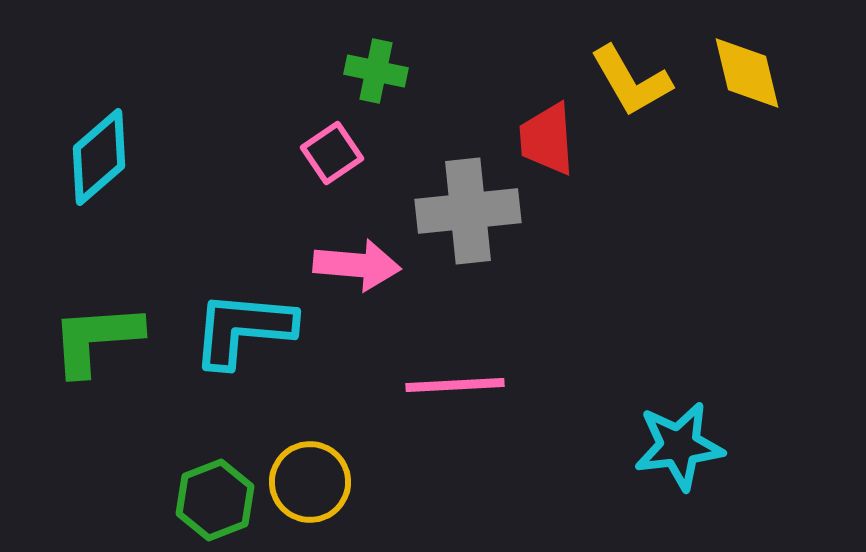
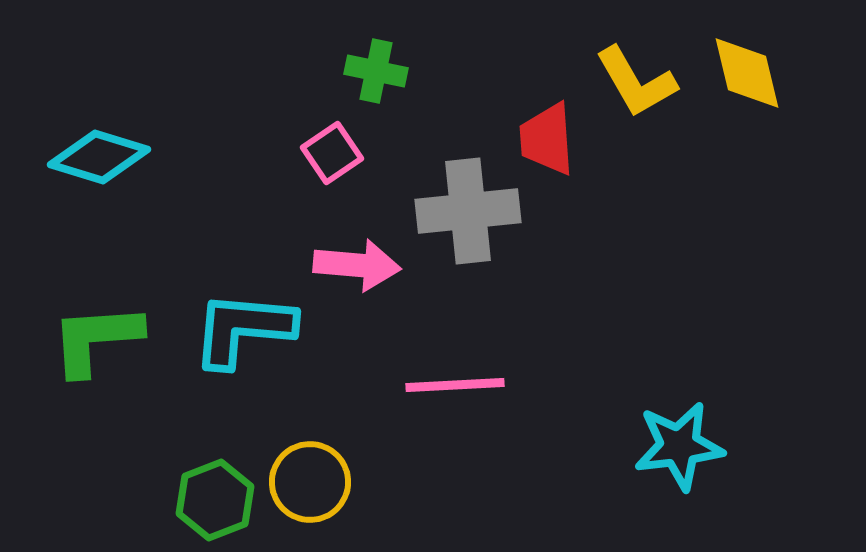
yellow L-shape: moved 5 px right, 1 px down
cyan diamond: rotated 58 degrees clockwise
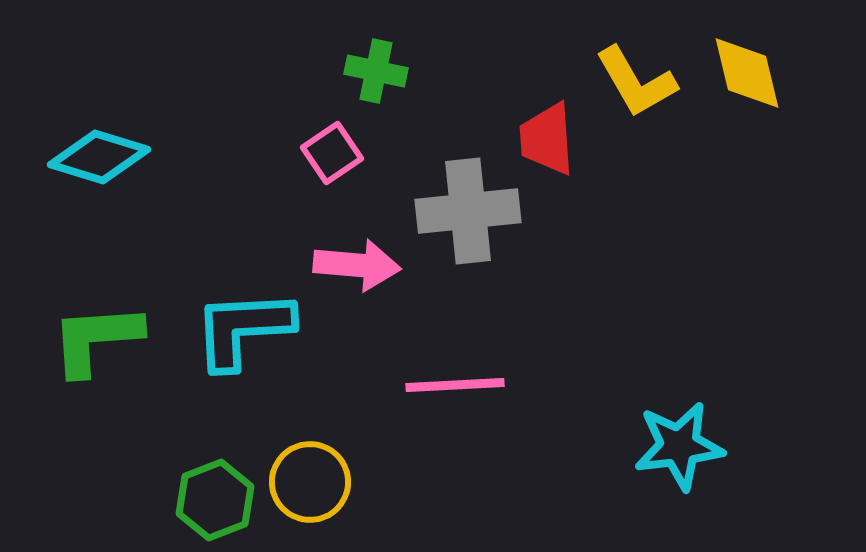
cyan L-shape: rotated 8 degrees counterclockwise
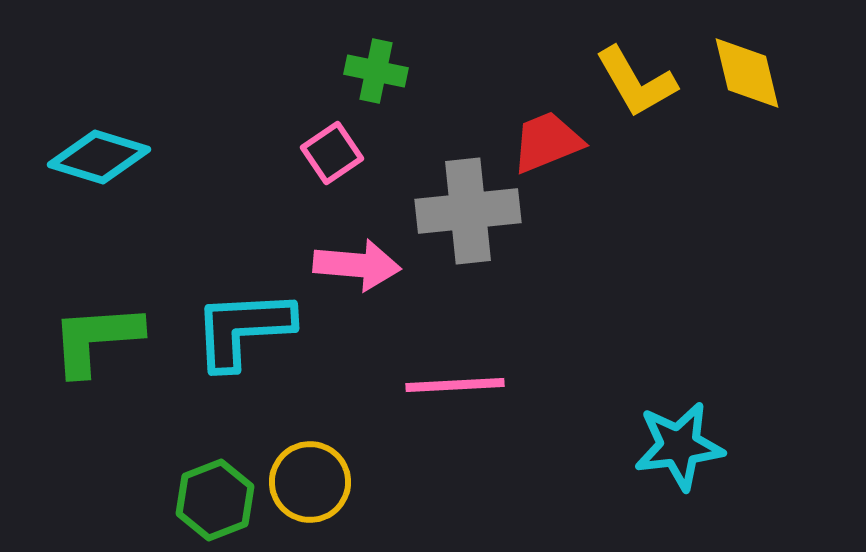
red trapezoid: moved 3 px down; rotated 72 degrees clockwise
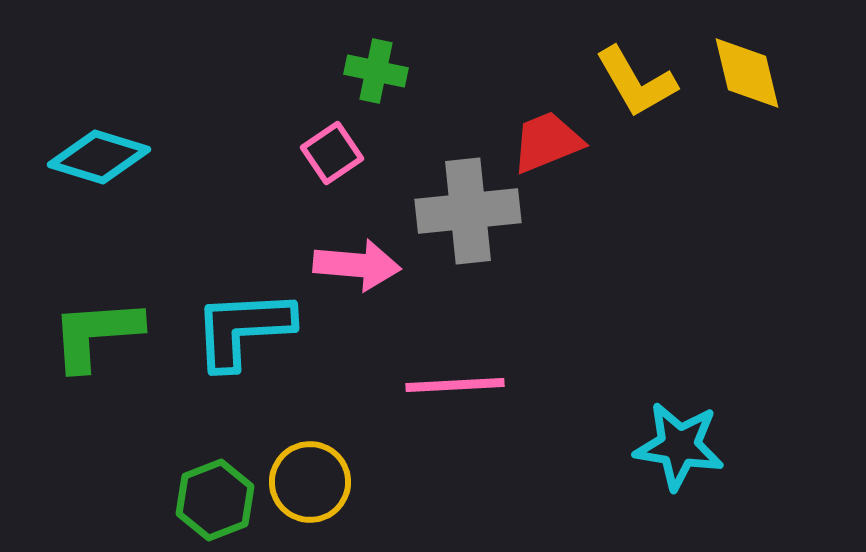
green L-shape: moved 5 px up
cyan star: rotated 16 degrees clockwise
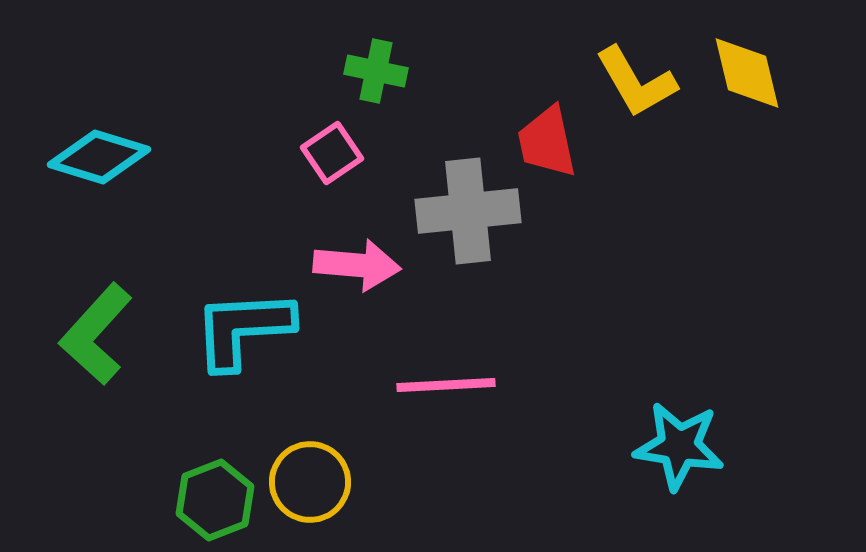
red trapezoid: rotated 80 degrees counterclockwise
green L-shape: rotated 44 degrees counterclockwise
pink line: moved 9 px left
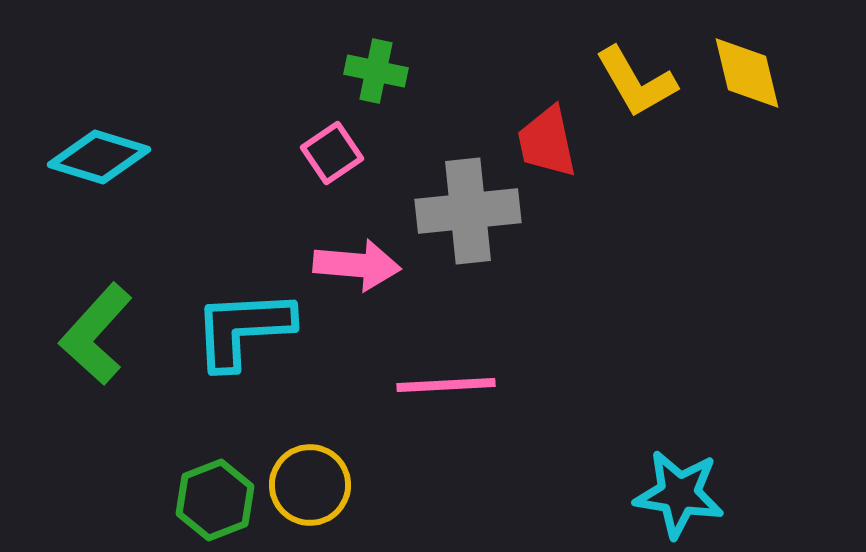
cyan star: moved 48 px down
yellow circle: moved 3 px down
